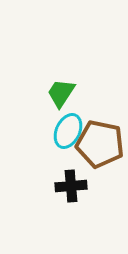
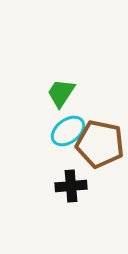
cyan ellipse: rotated 28 degrees clockwise
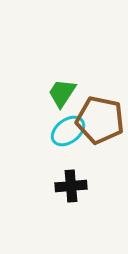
green trapezoid: moved 1 px right
brown pentagon: moved 24 px up
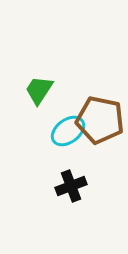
green trapezoid: moved 23 px left, 3 px up
black cross: rotated 16 degrees counterclockwise
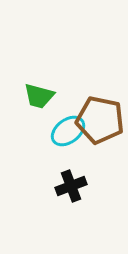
green trapezoid: moved 6 px down; rotated 108 degrees counterclockwise
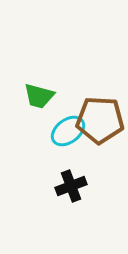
brown pentagon: rotated 9 degrees counterclockwise
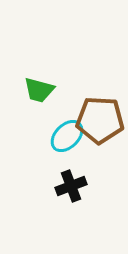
green trapezoid: moved 6 px up
cyan ellipse: moved 1 px left, 5 px down; rotated 8 degrees counterclockwise
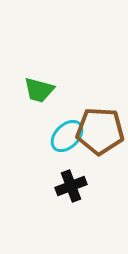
brown pentagon: moved 11 px down
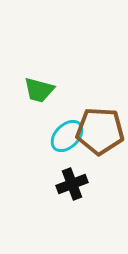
black cross: moved 1 px right, 2 px up
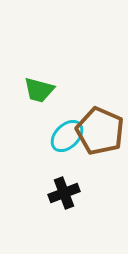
brown pentagon: rotated 21 degrees clockwise
black cross: moved 8 px left, 9 px down
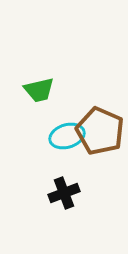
green trapezoid: rotated 28 degrees counterclockwise
cyan ellipse: rotated 28 degrees clockwise
